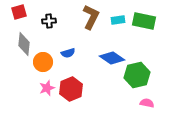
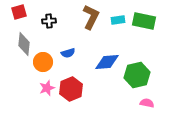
blue diamond: moved 5 px left, 4 px down; rotated 40 degrees counterclockwise
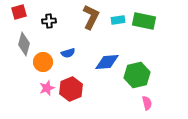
gray diamond: rotated 10 degrees clockwise
pink semicircle: rotated 64 degrees clockwise
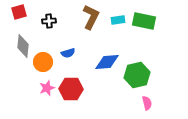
gray diamond: moved 1 px left, 2 px down; rotated 10 degrees counterclockwise
red hexagon: rotated 25 degrees clockwise
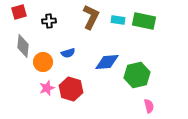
cyan rectangle: rotated 16 degrees clockwise
red hexagon: rotated 15 degrees clockwise
pink semicircle: moved 2 px right, 3 px down
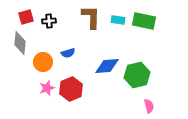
red square: moved 7 px right, 5 px down
brown L-shape: rotated 25 degrees counterclockwise
gray diamond: moved 3 px left, 3 px up
blue diamond: moved 4 px down
red hexagon: rotated 20 degrees clockwise
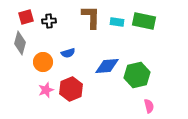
cyan rectangle: moved 1 px left, 2 px down
gray diamond: rotated 10 degrees clockwise
pink star: moved 1 px left, 2 px down
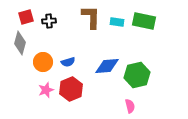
blue semicircle: moved 9 px down
pink semicircle: moved 19 px left
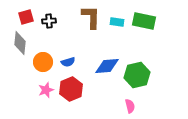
gray diamond: rotated 10 degrees counterclockwise
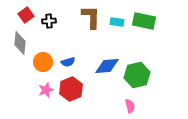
red square: moved 2 px up; rotated 21 degrees counterclockwise
